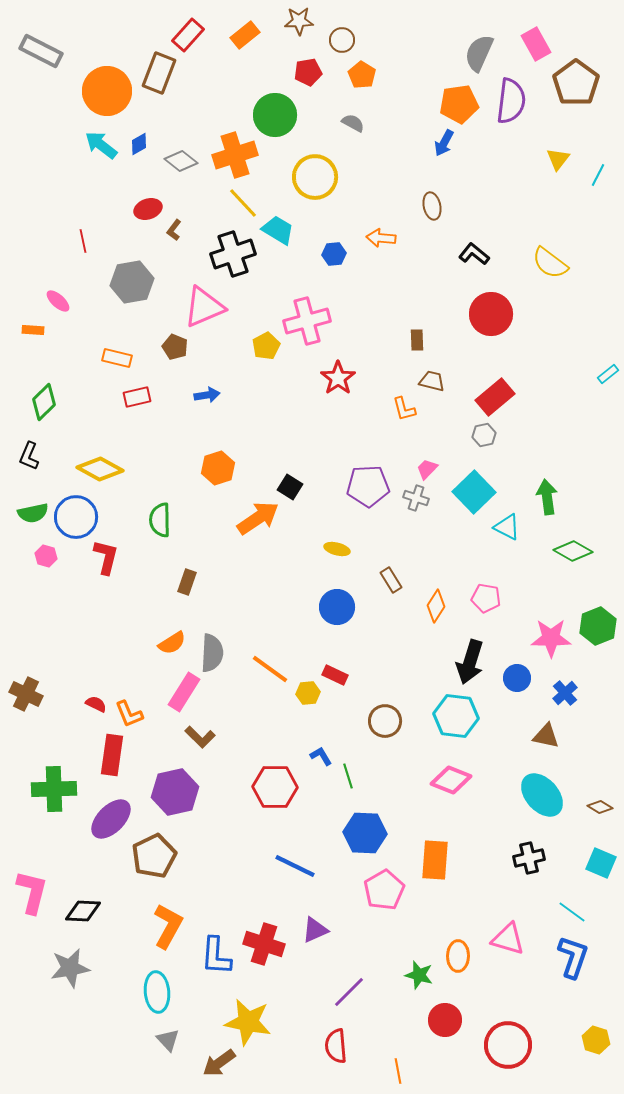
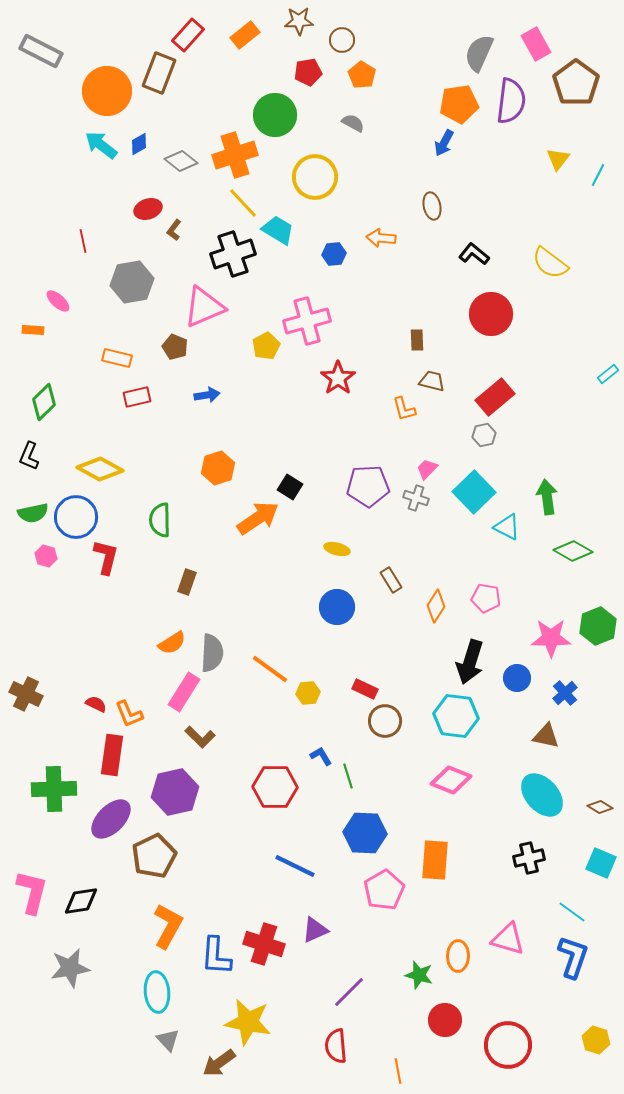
red rectangle at (335, 675): moved 30 px right, 14 px down
black diamond at (83, 911): moved 2 px left, 10 px up; rotated 12 degrees counterclockwise
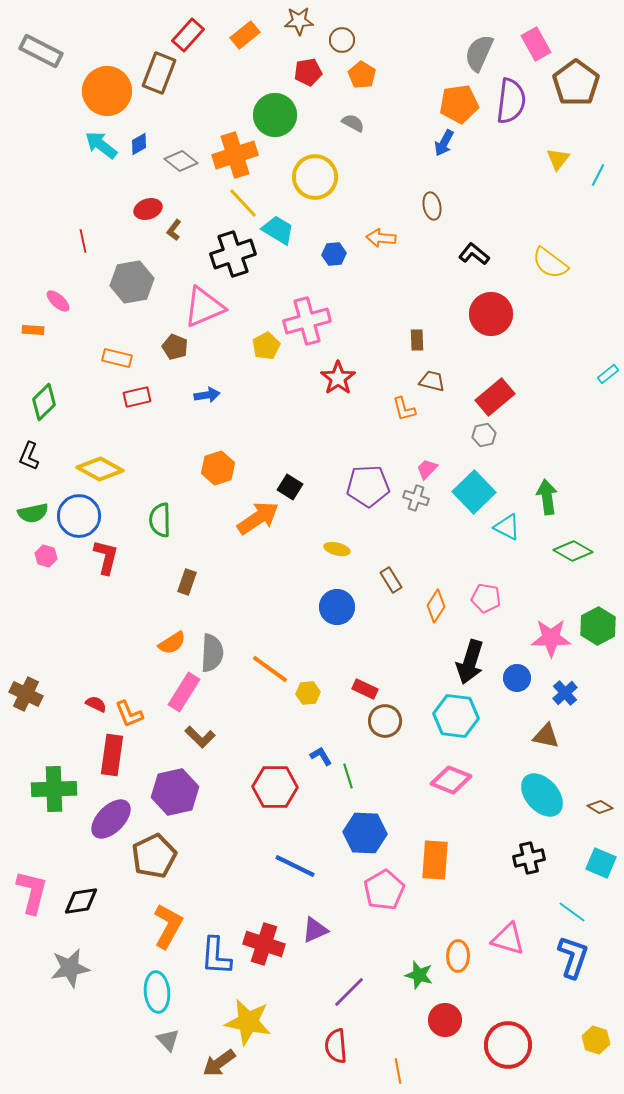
blue circle at (76, 517): moved 3 px right, 1 px up
green hexagon at (598, 626): rotated 6 degrees counterclockwise
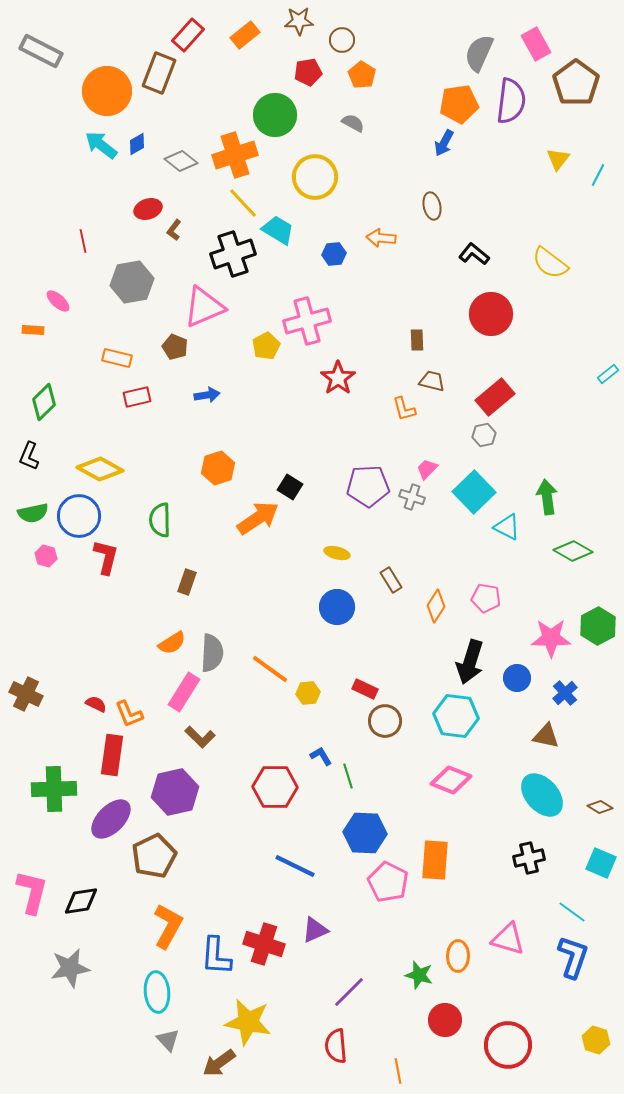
blue diamond at (139, 144): moved 2 px left
gray cross at (416, 498): moved 4 px left, 1 px up
yellow ellipse at (337, 549): moved 4 px down
pink pentagon at (384, 890): moved 4 px right, 8 px up; rotated 15 degrees counterclockwise
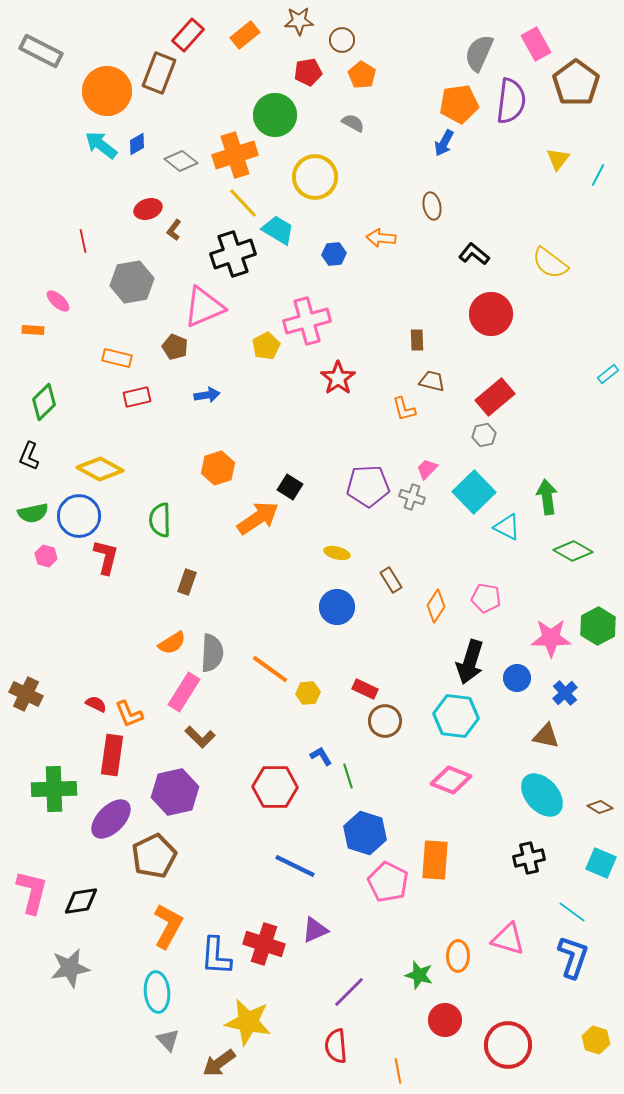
blue hexagon at (365, 833): rotated 15 degrees clockwise
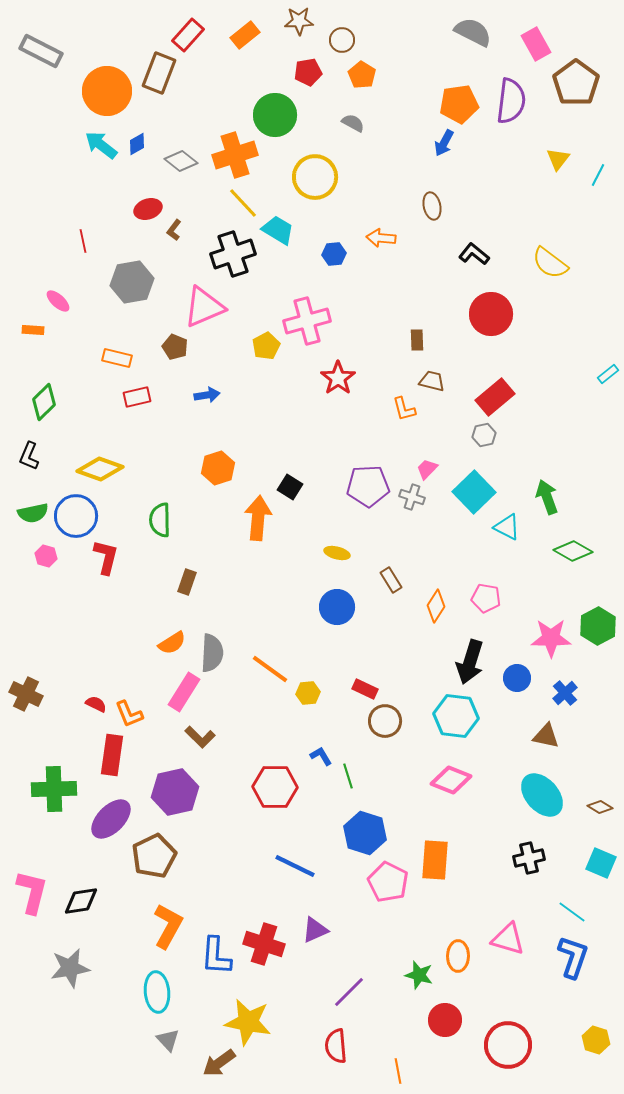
gray semicircle at (479, 53): moved 6 px left, 21 px up; rotated 93 degrees clockwise
yellow diamond at (100, 469): rotated 9 degrees counterclockwise
green arrow at (547, 497): rotated 12 degrees counterclockwise
blue circle at (79, 516): moved 3 px left
orange arrow at (258, 518): rotated 51 degrees counterclockwise
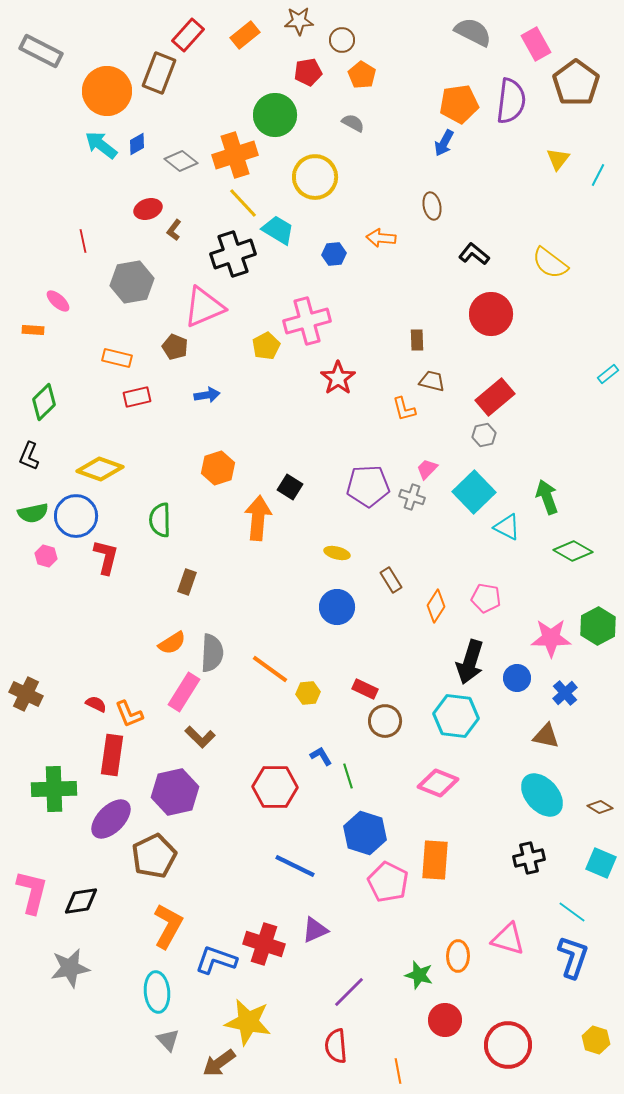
pink diamond at (451, 780): moved 13 px left, 3 px down
blue L-shape at (216, 956): moved 4 px down; rotated 105 degrees clockwise
